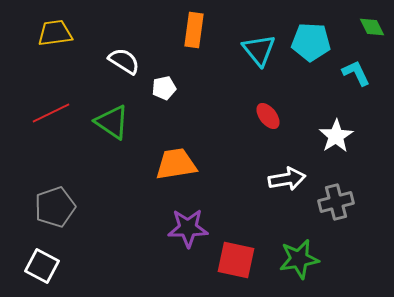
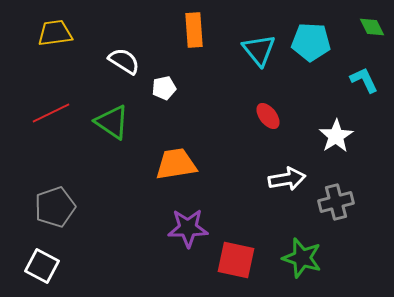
orange rectangle: rotated 12 degrees counterclockwise
cyan L-shape: moved 8 px right, 7 px down
green star: moved 3 px right, 1 px up; rotated 27 degrees clockwise
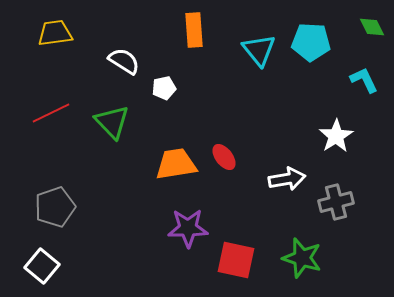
red ellipse: moved 44 px left, 41 px down
green triangle: rotated 12 degrees clockwise
white square: rotated 12 degrees clockwise
